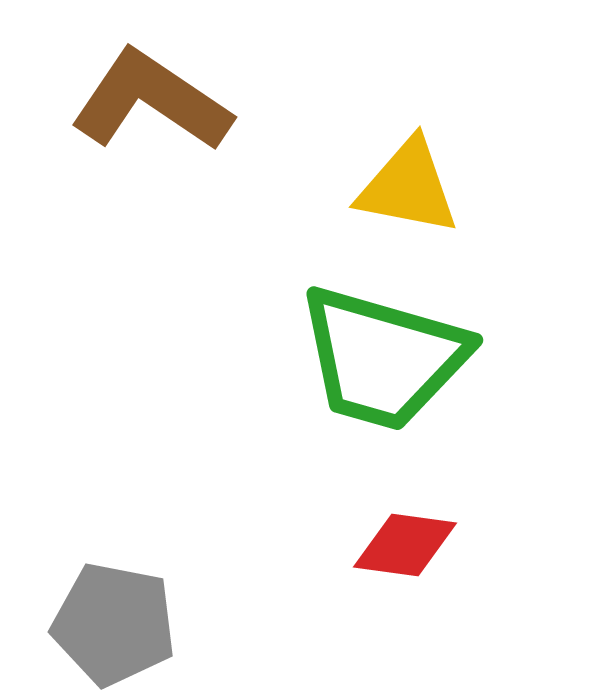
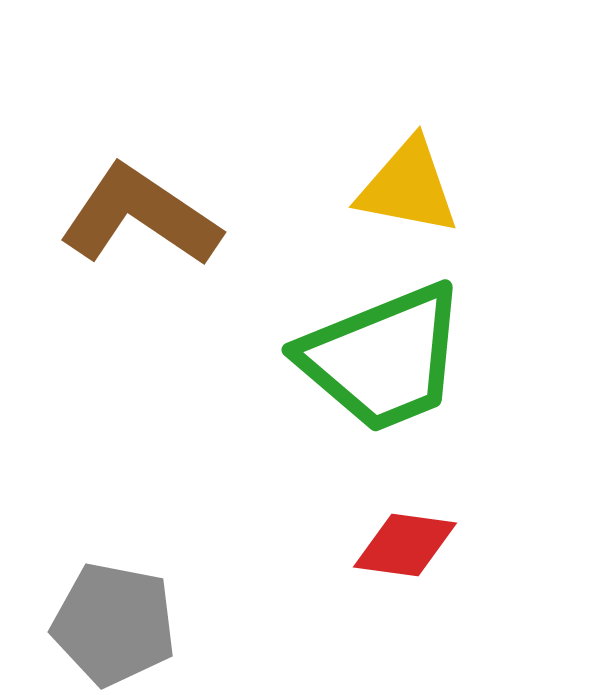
brown L-shape: moved 11 px left, 115 px down
green trapezoid: rotated 38 degrees counterclockwise
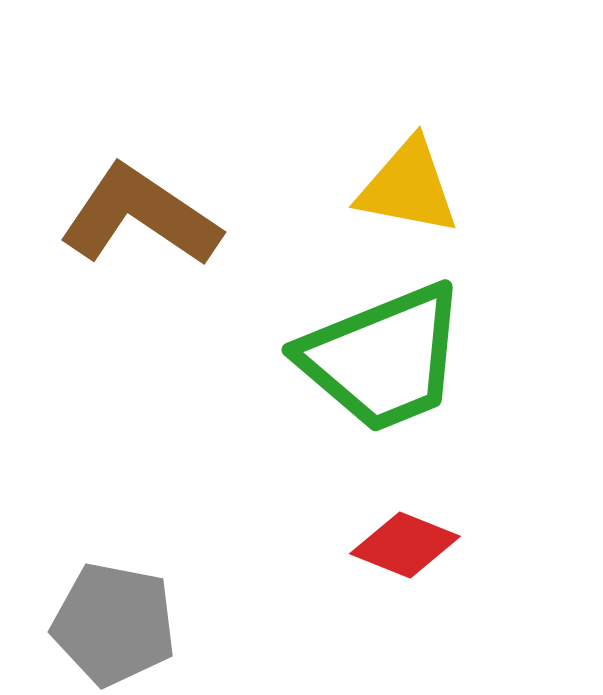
red diamond: rotated 14 degrees clockwise
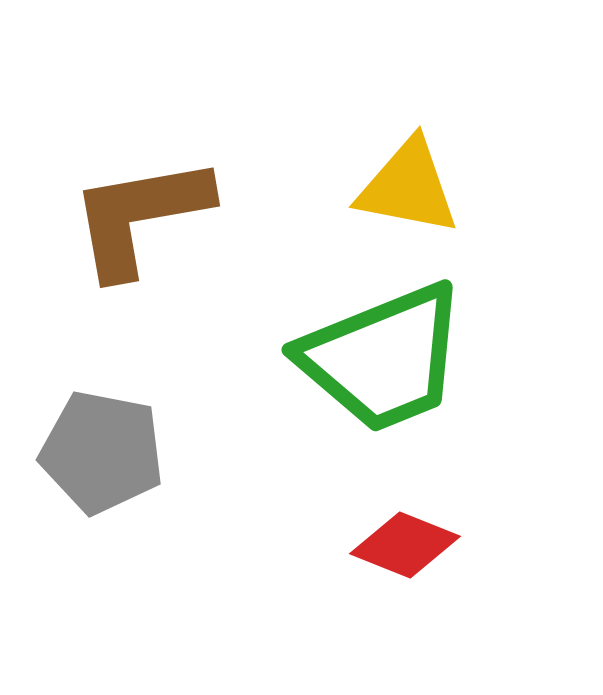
brown L-shape: rotated 44 degrees counterclockwise
gray pentagon: moved 12 px left, 172 px up
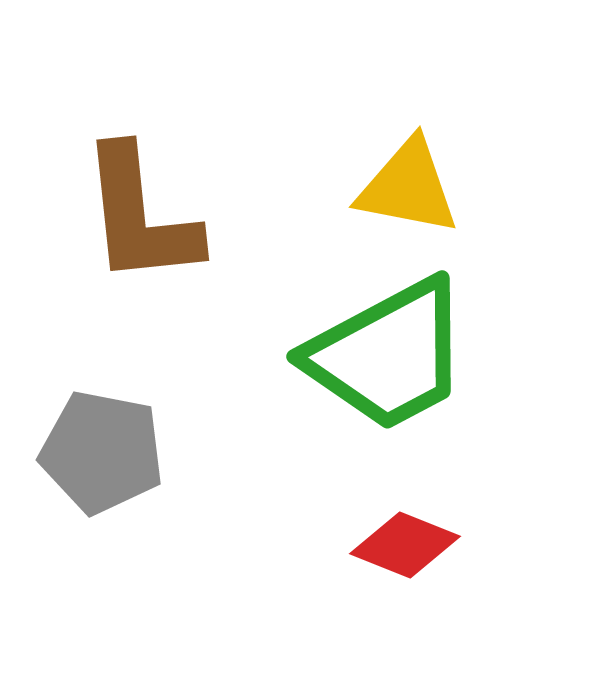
brown L-shape: rotated 86 degrees counterclockwise
green trapezoid: moved 5 px right, 3 px up; rotated 6 degrees counterclockwise
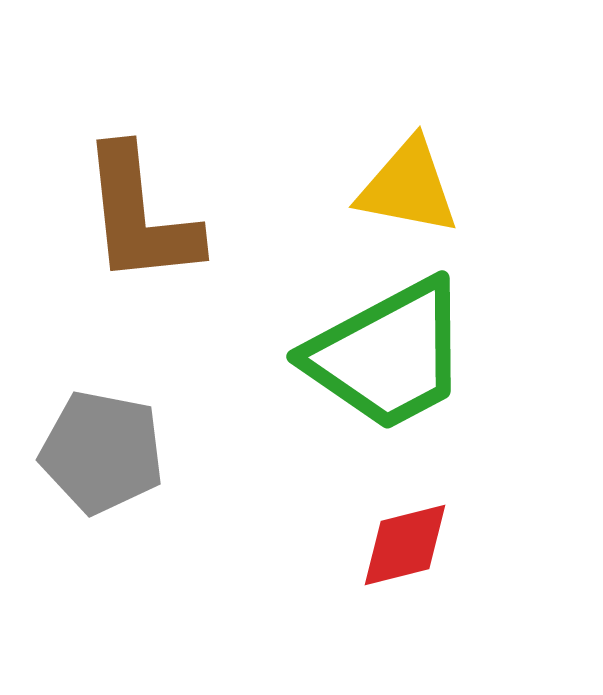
red diamond: rotated 36 degrees counterclockwise
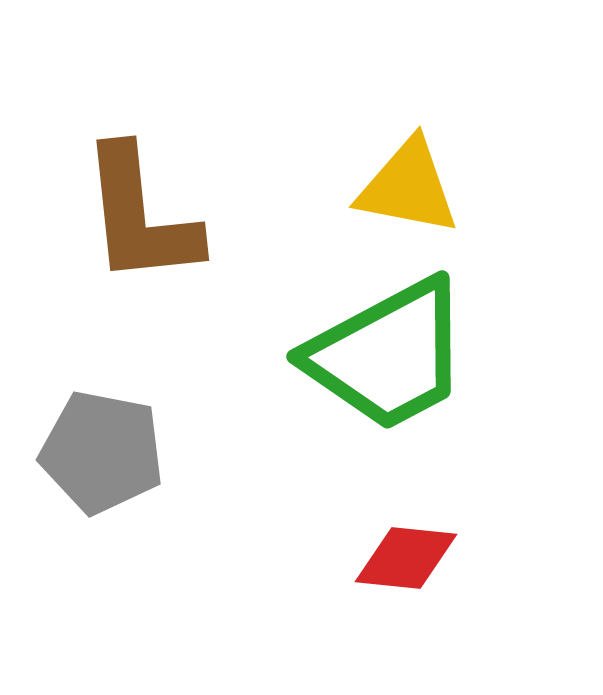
red diamond: moved 1 px right, 13 px down; rotated 20 degrees clockwise
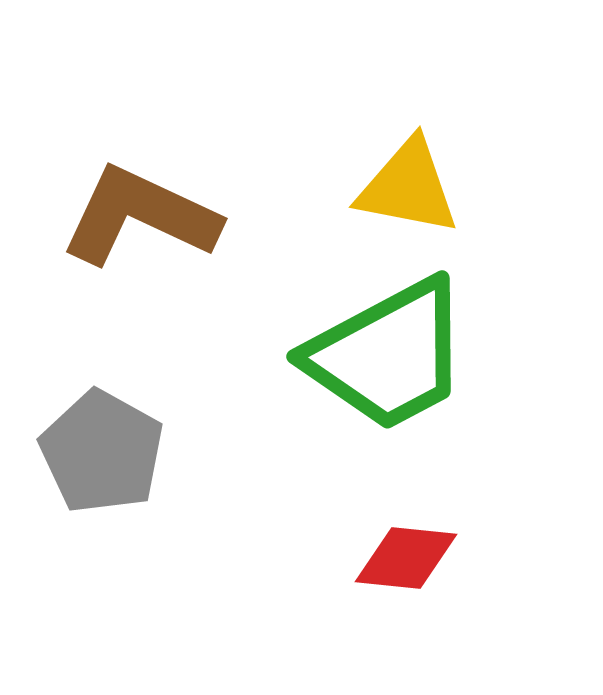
brown L-shape: rotated 121 degrees clockwise
gray pentagon: rotated 18 degrees clockwise
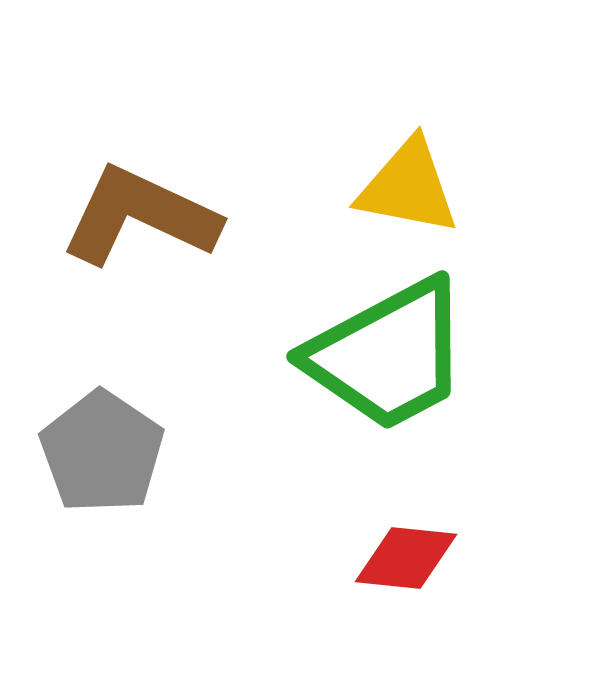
gray pentagon: rotated 5 degrees clockwise
